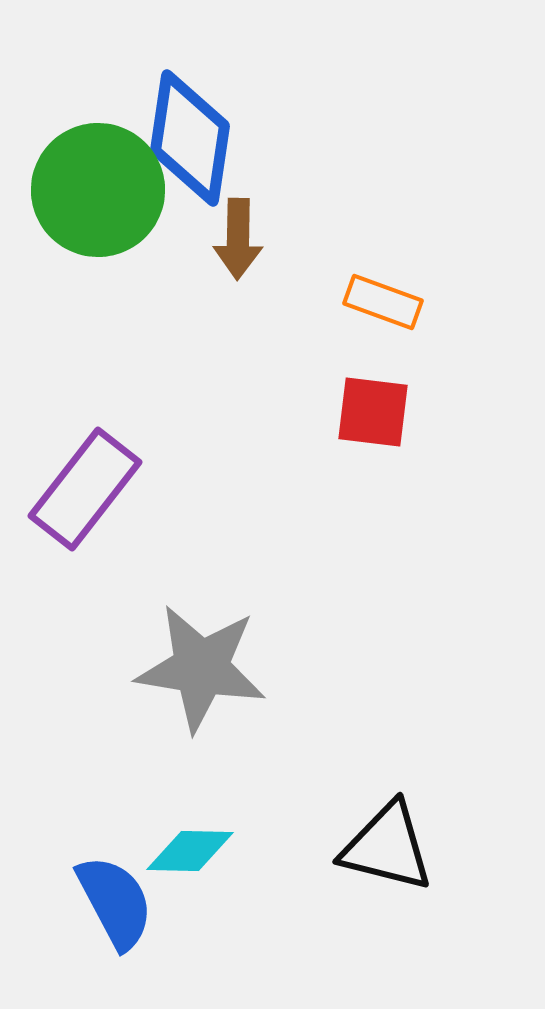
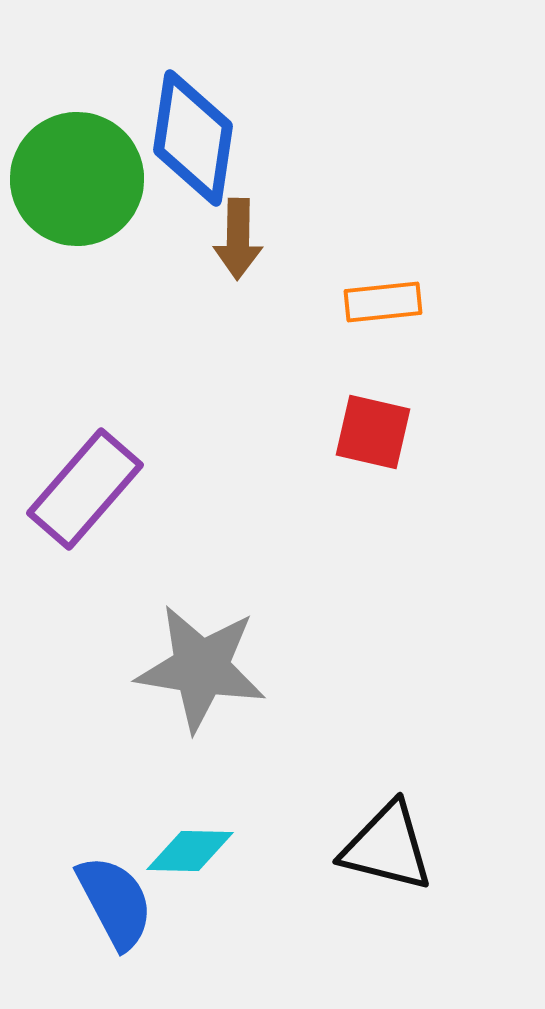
blue diamond: moved 3 px right
green circle: moved 21 px left, 11 px up
orange rectangle: rotated 26 degrees counterclockwise
red square: moved 20 px down; rotated 6 degrees clockwise
purple rectangle: rotated 3 degrees clockwise
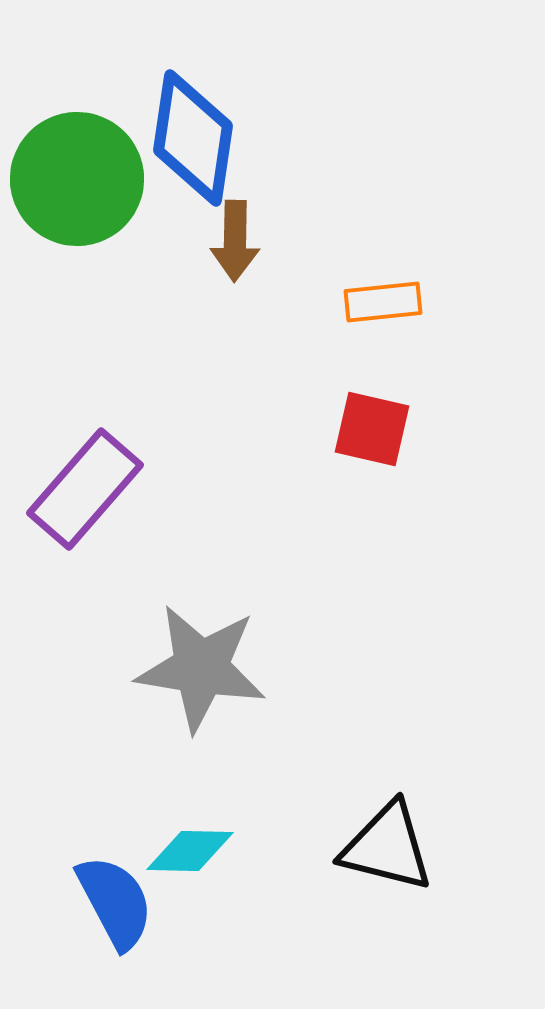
brown arrow: moved 3 px left, 2 px down
red square: moved 1 px left, 3 px up
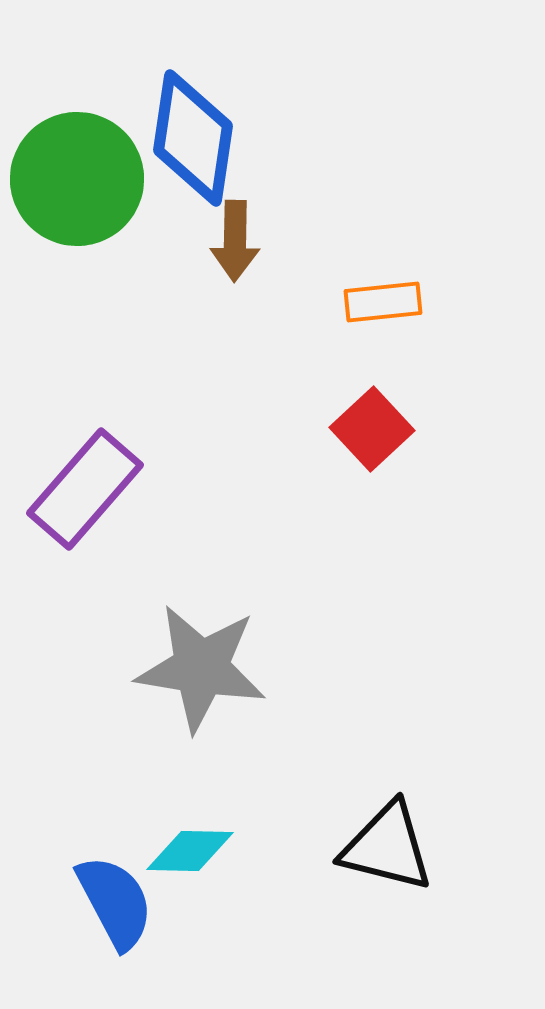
red square: rotated 34 degrees clockwise
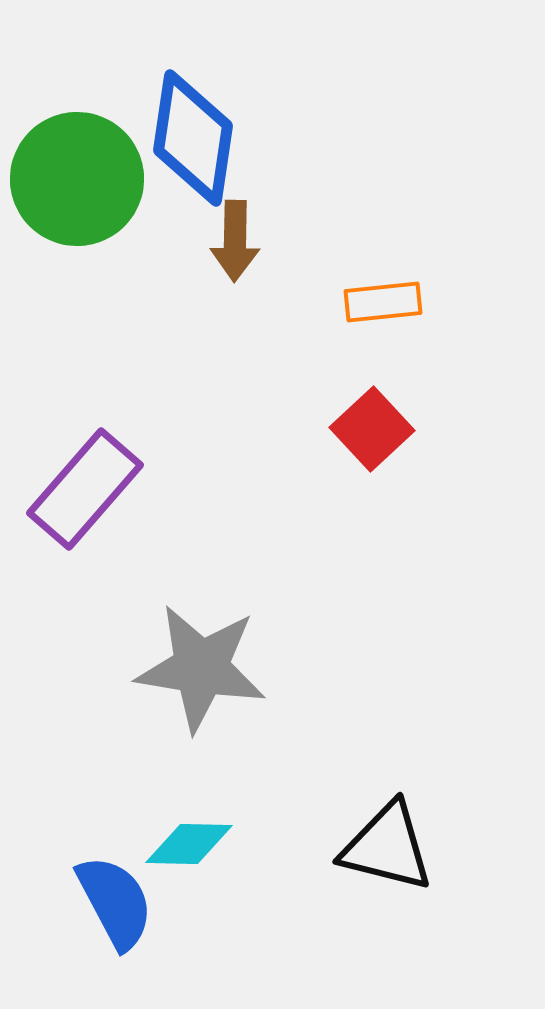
cyan diamond: moved 1 px left, 7 px up
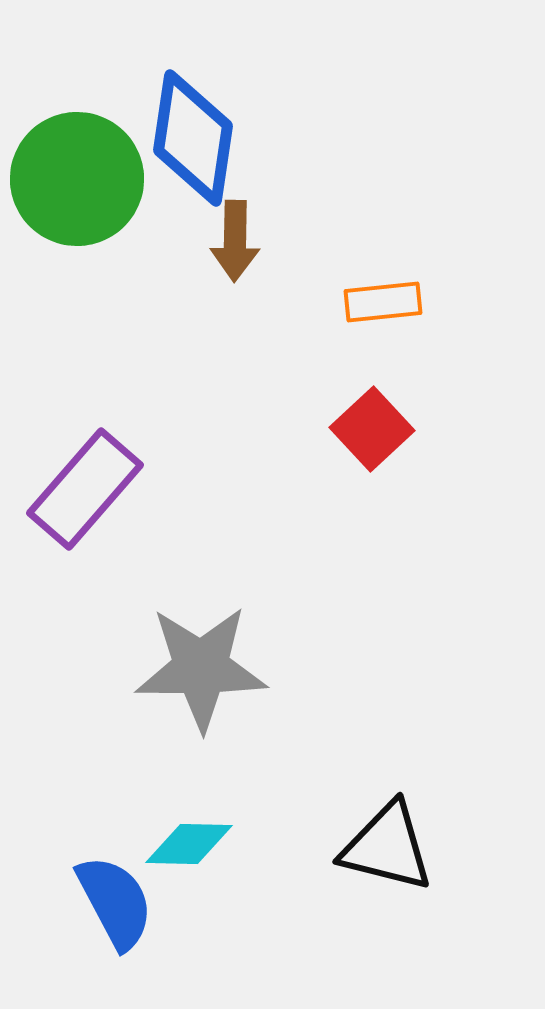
gray star: rotated 9 degrees counterclockwise
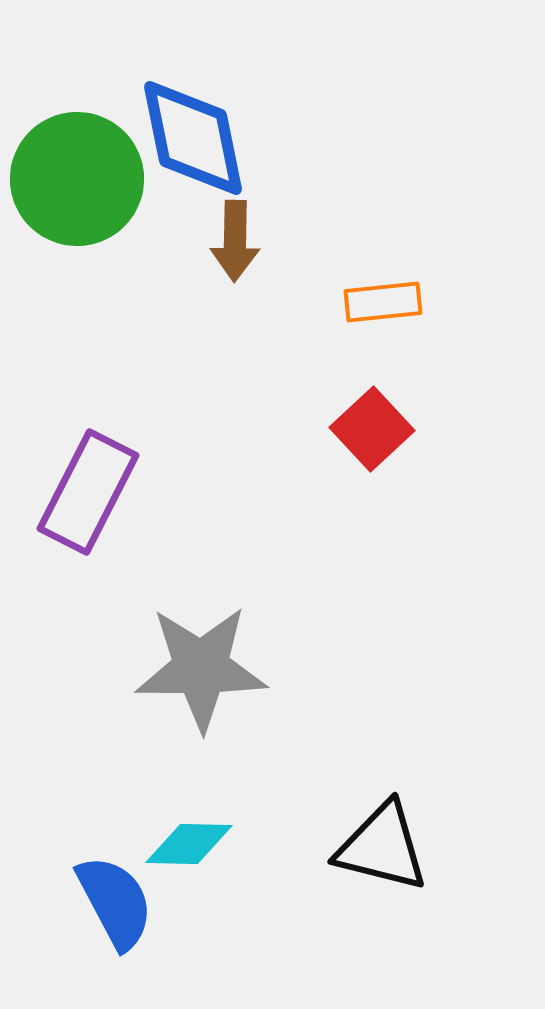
blue diamond: rotated 20 degrees counterclockwise
purple rectangle: moved 3 px right, 3 px down; rotated 14 degrees counterclockwise
black triangle: moved 5 px left
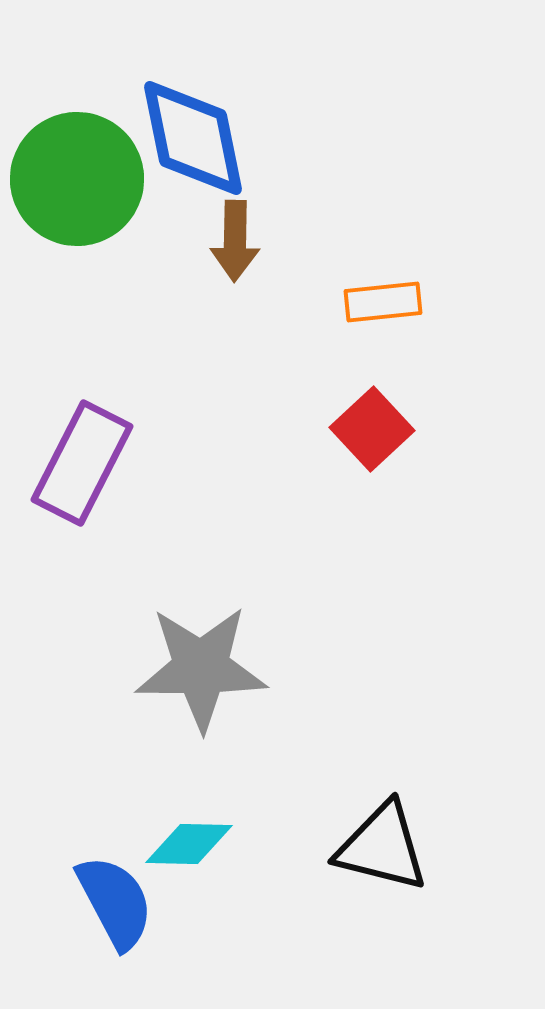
purple rectangle: moved 6 px left, 29 px up
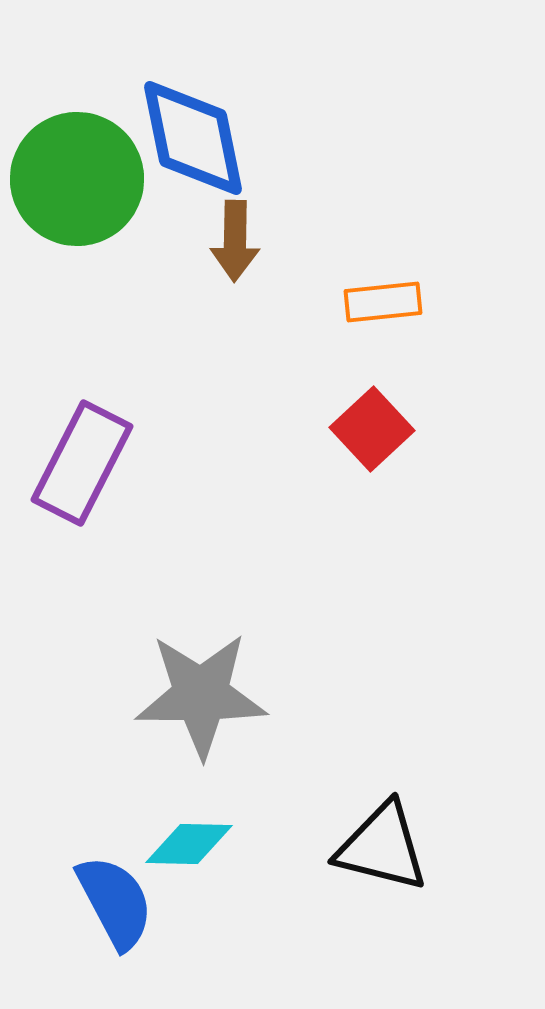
gray star: moved 27 px down
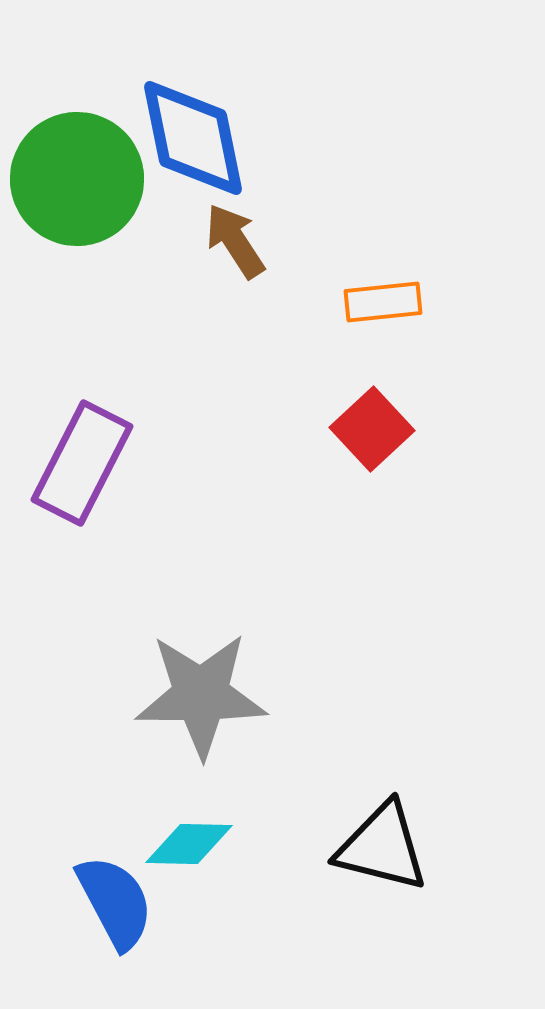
brown arrow: rotated 146 degrees clockwise
